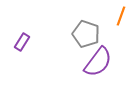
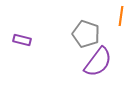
orange line: rotated 12 degrees counterclockwise
purple rectangle: moved 2 px up; rotated 72 degrees clockwise
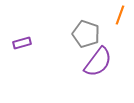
orange line: moved 1 px left, 1 px up; rotated 12 degrees clockwise
purple rectangle: moved 3 px down; rotated 30 degrees counterclockwise
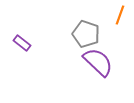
purple rectangle: rotated 54 degrees clockwise
purple semicircle: rotated 84 degrees counterclockwise
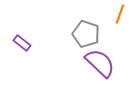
orange line: moved 1 px up
purple semicircle: moved 2 px right, 1 px down
